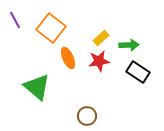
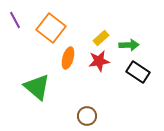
orange ellipse: rotated 40 degrees clockwise
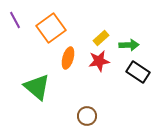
orange square: rotated 16 degrees clockwise
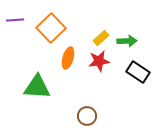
purple line: rotated 66 degrees counterclockwise
orange square: rotated 8 degrees counterclockwise
green arrow: moved 2 px left, 4 px up
green triangle: rotated 36 degrees counterclockwise
